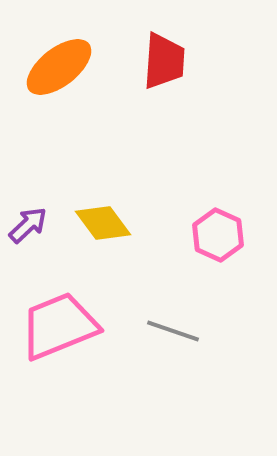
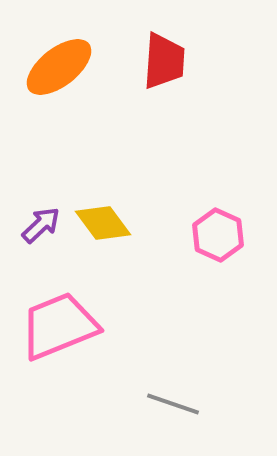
purple arrow: moved 13 px right
gray line: moved 73 px down
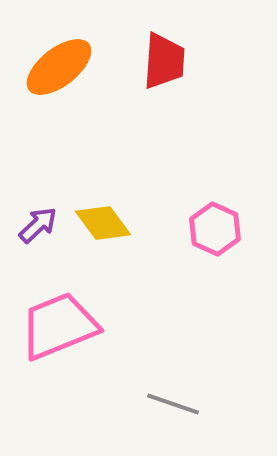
purple arrow: moved 3 px left
pink hexagon: moved 3 px left, 6 px up
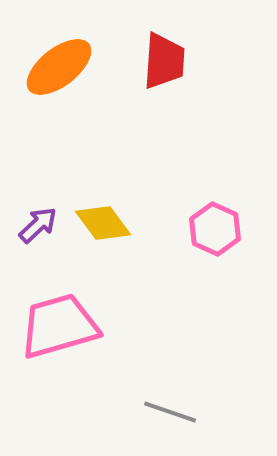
pink trapezoid: rotated 6 degrees clockwise
gray line: moved 3 px left, 8 px down
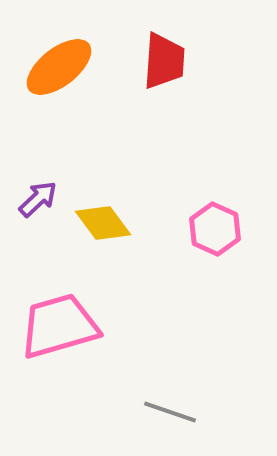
purple arrow: moved 26 px up
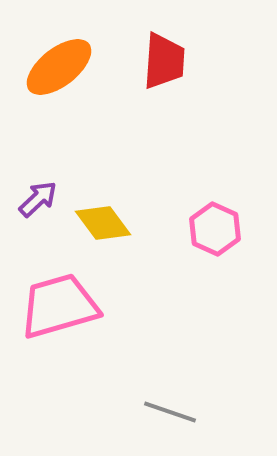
pink trapezoid: moved 20 px up
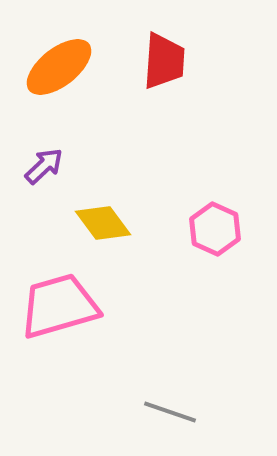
purple arrow: moved 6 px right, 33 px up
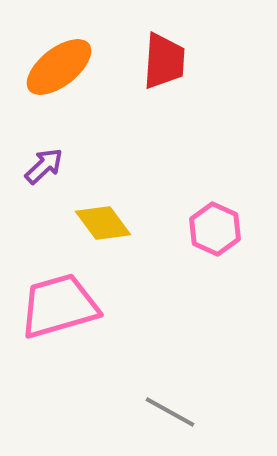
gray line: rotated 10 degrees clockwise
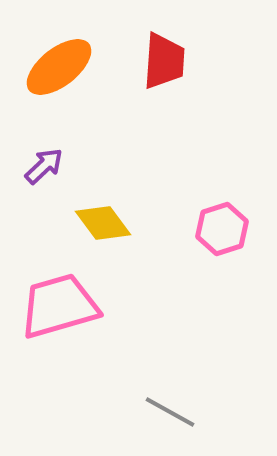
pink hexagon: moved 7 px right; rotated 18 degrees clockwise
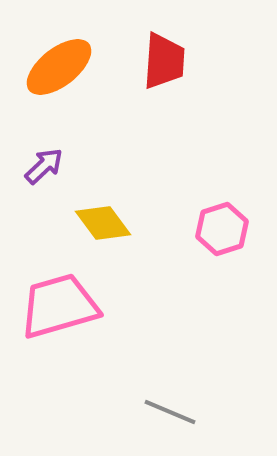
gray line: rotated 6 degrees counterclockwise
